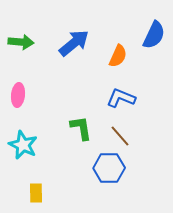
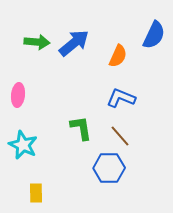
green arrow: moved 16 px right
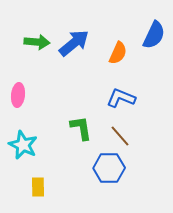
orange semicircle: moved 3 px up
yellow rectangle: moved 2 px right, 6 px up
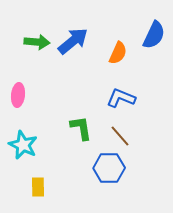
blue arrow: moved 1 px left, 2 px up
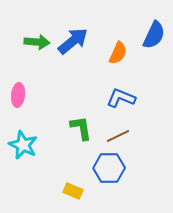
brown line: moved 2 px left; rotated 75 degrees counterclockwise
yellow rectangle: moved 35 px right, 4 px down; rotated 66 degrees counterclockwise
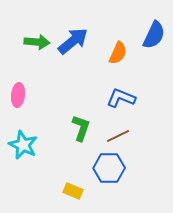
green L-shape: rotated 28 degrees clockwise
